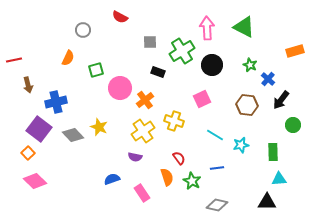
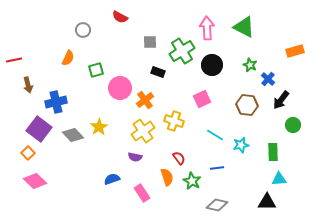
yellow star at (99, 127): rotated 18 degrees clockwise
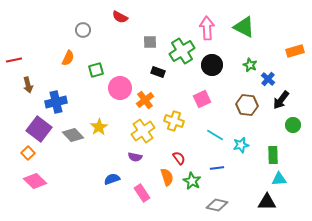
green rectangle at (273, 152): moved 3 px down
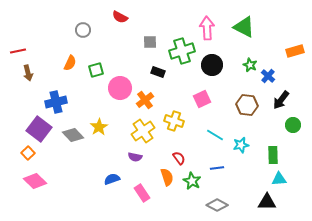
green cross at (182, 51): rotated 15 degrees clockwise
orange semicircle at (68, 58): moved 2 px right, 5 px down
red line at (14, 60): moved 4 px right, 9 px up
blue cross at (268, 79): moved 3 px up
brown arrow at (28, 85): moved 12 px up
gray diamond at (217, 205): rotated 15 degrees clockwise
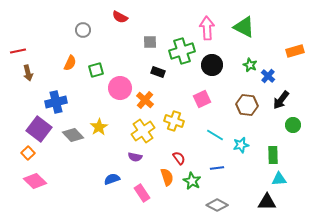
orange cross at (145, 100): rotated 12 degrees counterclockwise
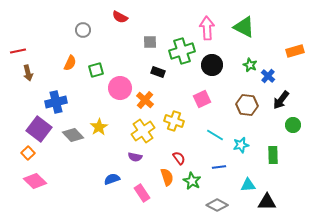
blue line at (217, 168): moved 2 px right, 1 px up
cyan triangle at (279, 179): moved 31 px left, 6 px down
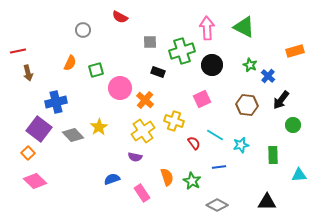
red semicircle at (179, 158): moved 15 px right, 15 px up
cyan triangle at (248, 185): moved 51 px right, 10 px up
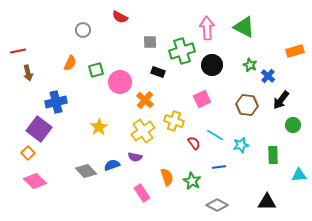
pink circle at (120, 88): moved 6 px up
gray diamond at (73, 135): moved 13 px right, 36 px down
blue semicircle at (112, 179): moved 14 px up
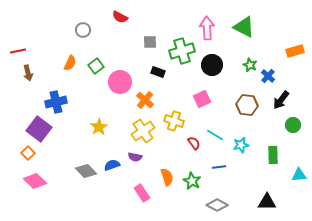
green square at (96, 70): moved 4 px up; rotated 21 degrees counterclockwise
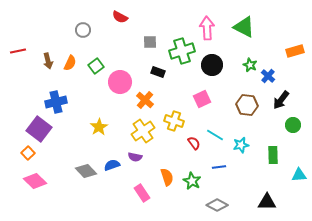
brown arrow at (28, 73): moved 20 px right, 12 px up
